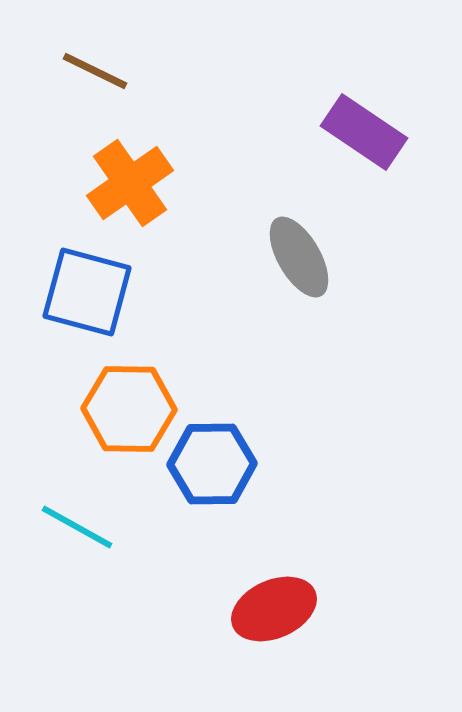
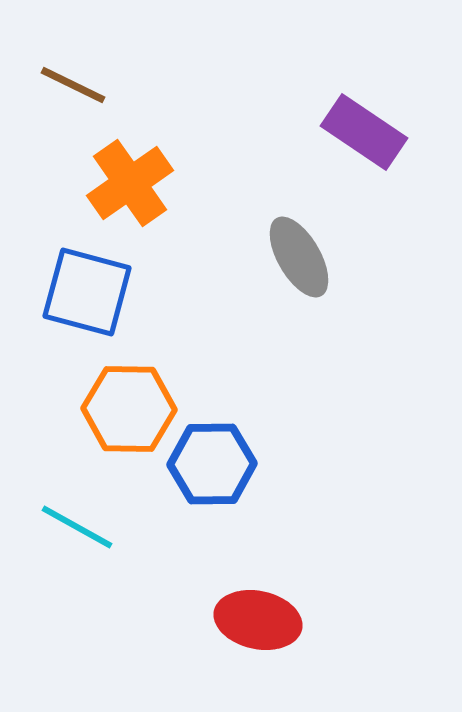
brown line: moved 22 px left, 14 px down
red ellipse: moved 16 px left, 11 px down; rotated 36 degrees clockwise
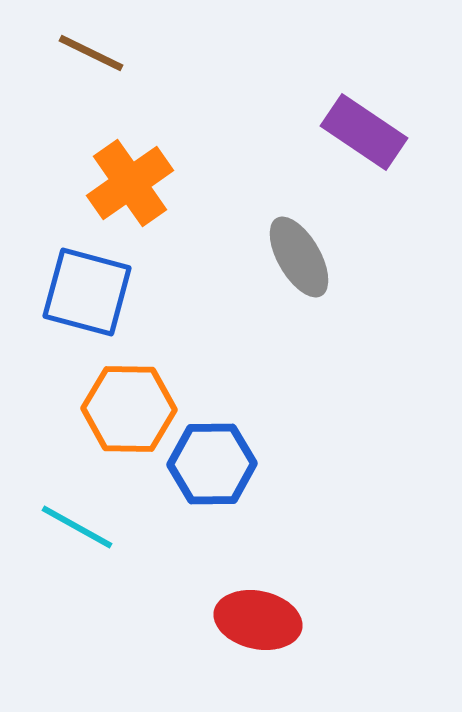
brown line: moved 18 px right, 32 px up
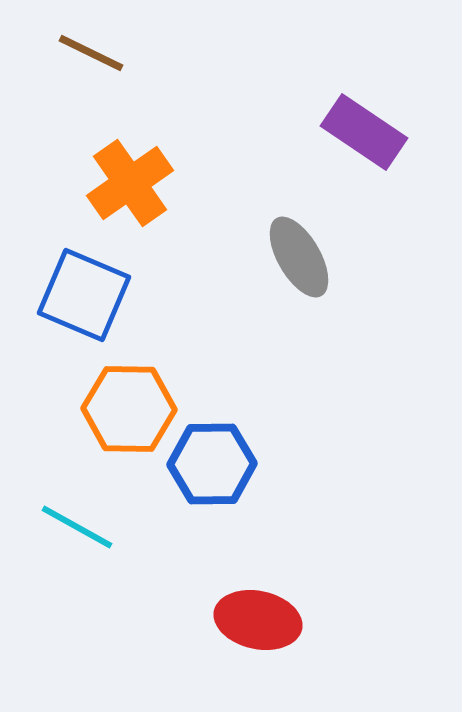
blue square: moved 3 px left, 3 px down; rotated 8 degrees clockwise
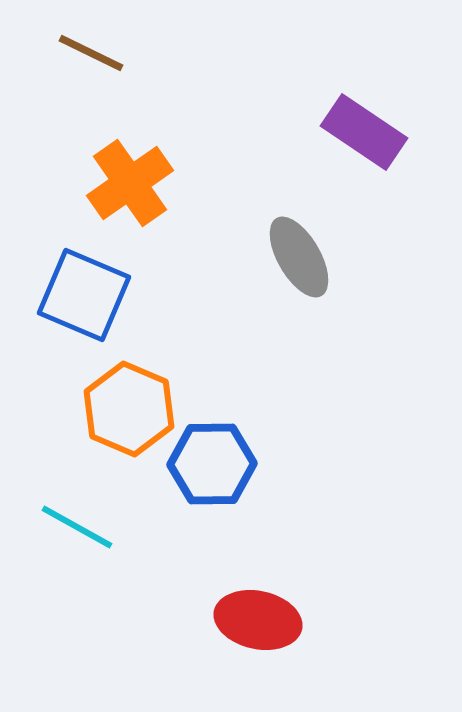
orange hexagon: rotated 22 degrees clockwise
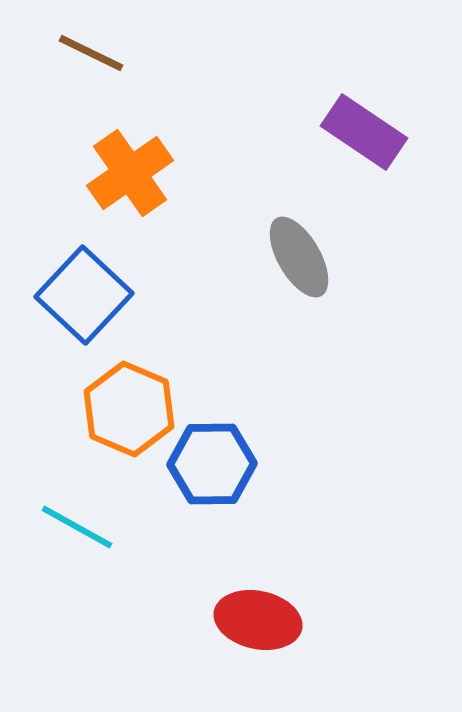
orange cross: moved 10 px up
blue square: rotated 20 degrees clockwise
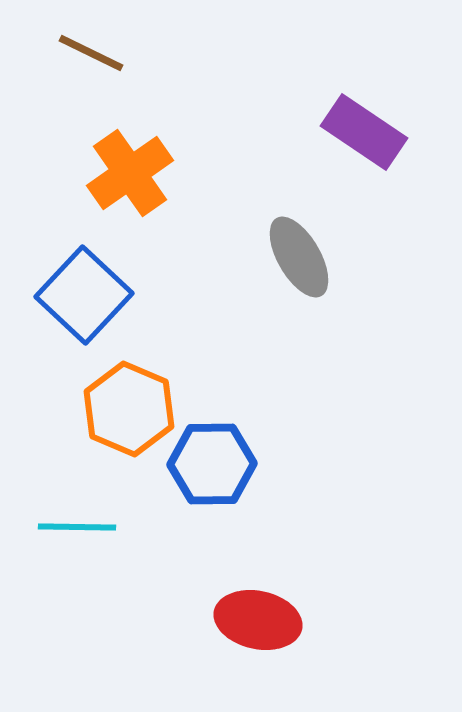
cyan line: rotated 28 degrees counterclockwise
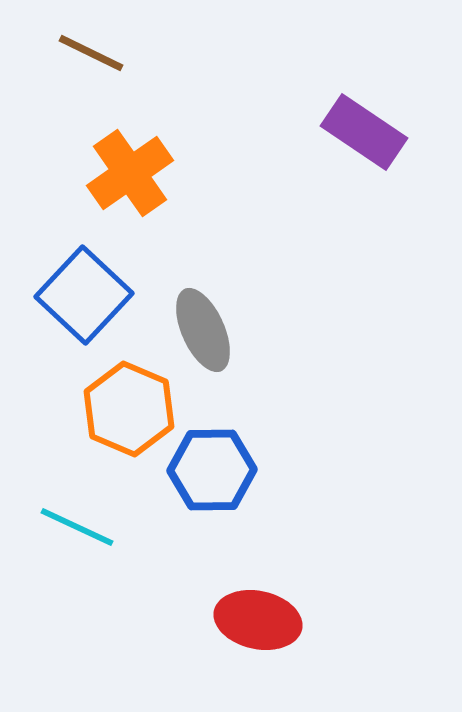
gray ellipse: moved 96 px left, 73 px down; rotated 6 degrees clockwise
blue hexagon: moved 6 px down
cyan line: rotated 24 degrees clockwise
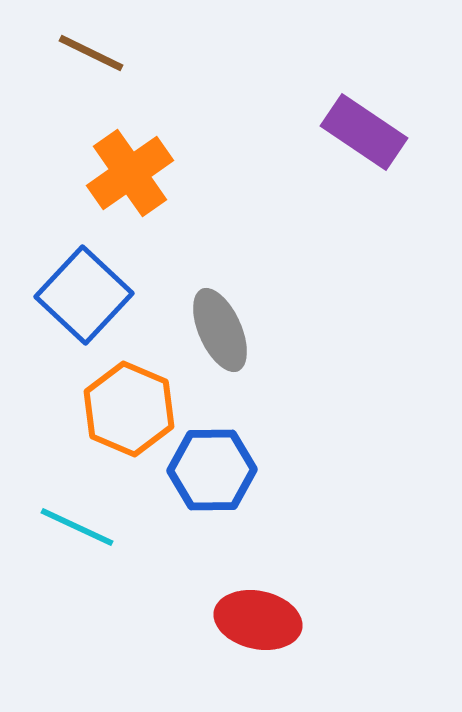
gray ellipse: moved 17 px right
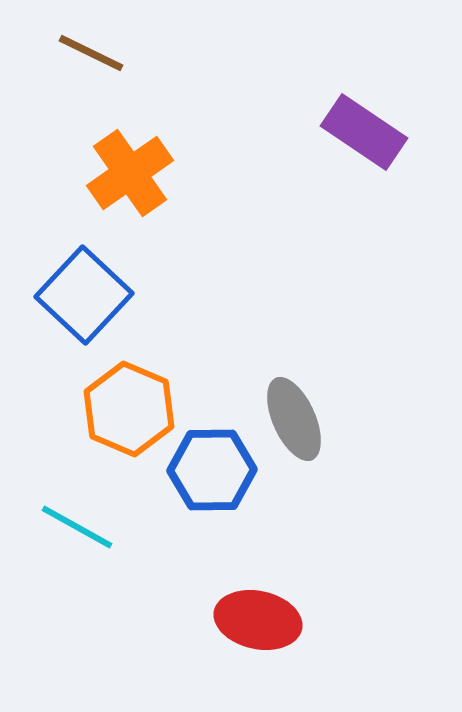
gray ellipse: moved 74 px right, 89 px down
cyan line: rotated 4 degrees clockwise
